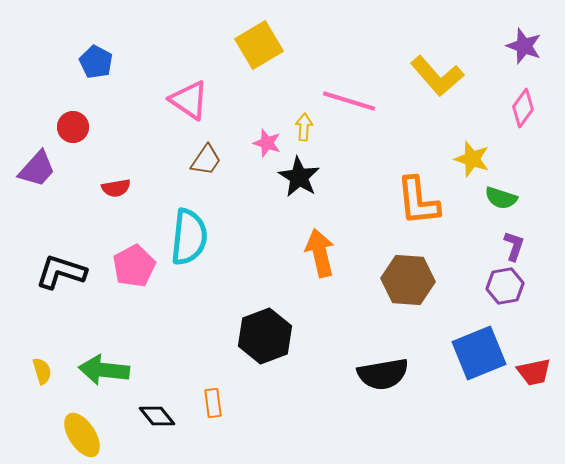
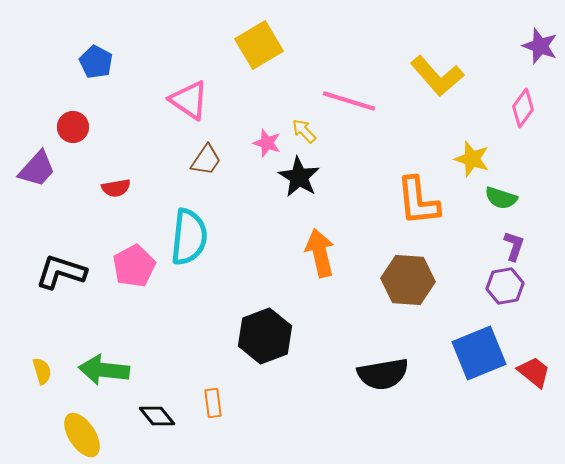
purple star: moved 16 px right
yellow arrow: moved 4 px down; rotated 48 degrees counterclockwise
red trapezoid: rotated 129 degrees counterclockwise
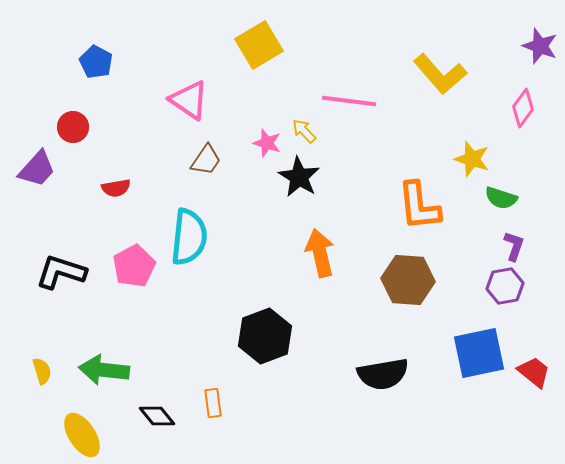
yellow L-shape: moved 3 px right, 2 px up
pink line: rotated 10 degrees counterclockwise
orange L-shape: moved 1 px right, 5 px down
blue square: rotated 10 degrees clockwise
